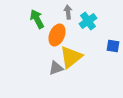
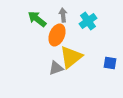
gray arrow: moved 5 px left, 3 px down
green arrow: rotated 24 degrees counterclockwise
blue square: moved 3 px left, 17 px down
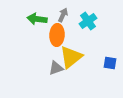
gray arrow: rotated 32 degrees clockwise
green arrow: rotated 30 degrees counterclockwise
orange ellipse: rotated 20 degrees counterclockwise
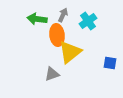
orange ellipse: rotated 10 degrees counterclockwise
yellow triangle: moved 1 px left, 5 px up
gray triangle: moved 4 px left, 6 px down
